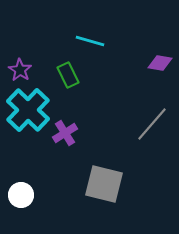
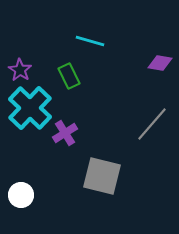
green rectangle: moved 1 px right, 1 px down
cyan cross: moved 2 px right, 2 px up
gray square: moved 2 px left, 8 px up
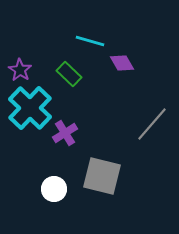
purple diamond: moved 38 px left; rotated 50 degrees clockwise
green rectangle: moved 2 px up; rotated 20 degrees counterclockwise
white circle: moved 33 px right, 6 px up
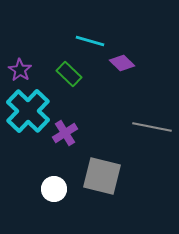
purple diamond: rotated 15 degrees counterclockwise
cyan cross: moved 2 px left, 3 px down
gray line: moved 3 px down; rotated 60 degrees clockwise
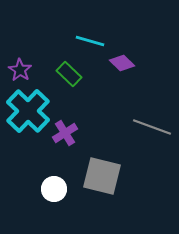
gray line: rotated 9 degrees clockwise
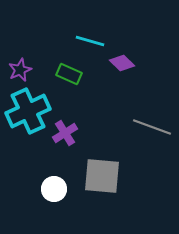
purple star: rotated 15 degrees clockwise
green rectangle: rotated 20 degrees counterclockwise
cyan cross: rotated 21 degrees clockwise
gray square: rotated 9 degrees counterclockwise
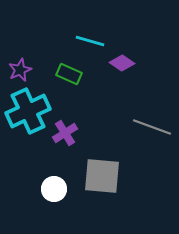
purple diamond: rotated 10 degrees counterclockwise
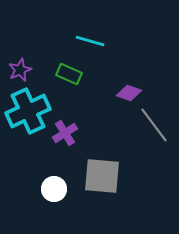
purple diamond: moved 7 px right, 30 px down; rotated 15 degrees counterclockwise
gray line: moved 2 px right, 2 px up; rotated 33 degrees clockwise
